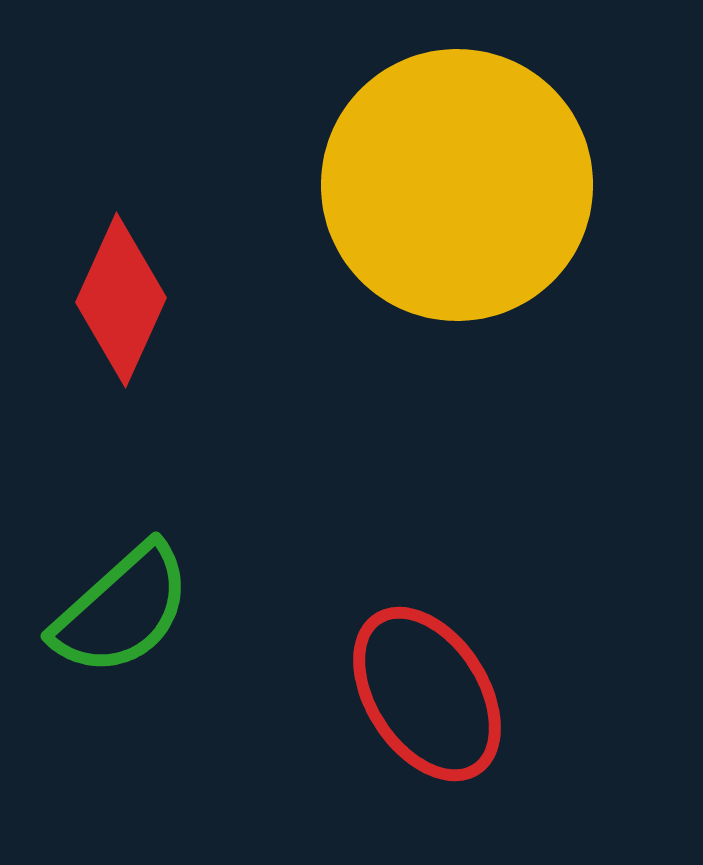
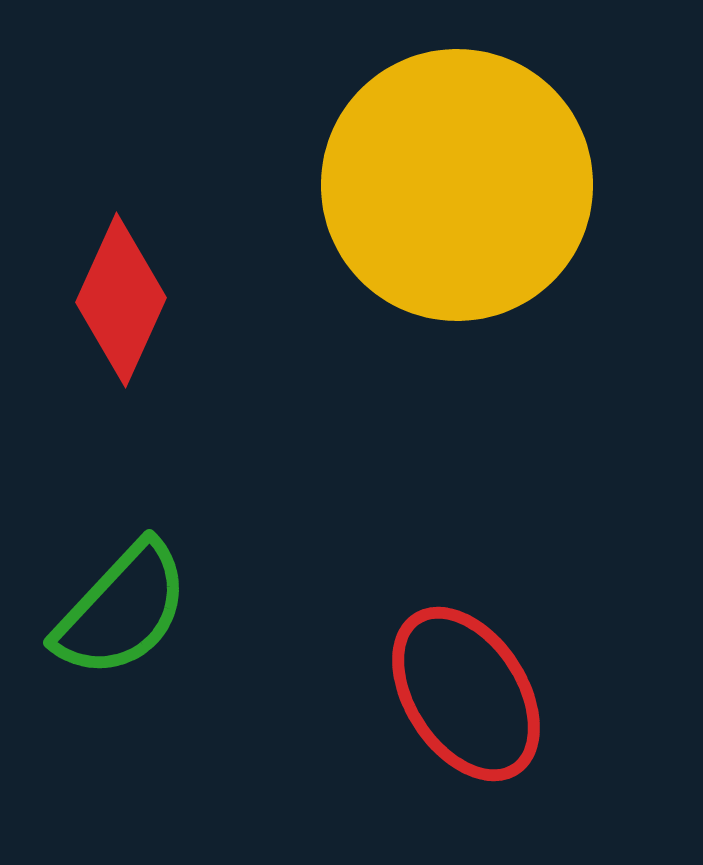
green semicircle: rotated 5 degrees counterclockwise
red ellipse: moved 39 px right
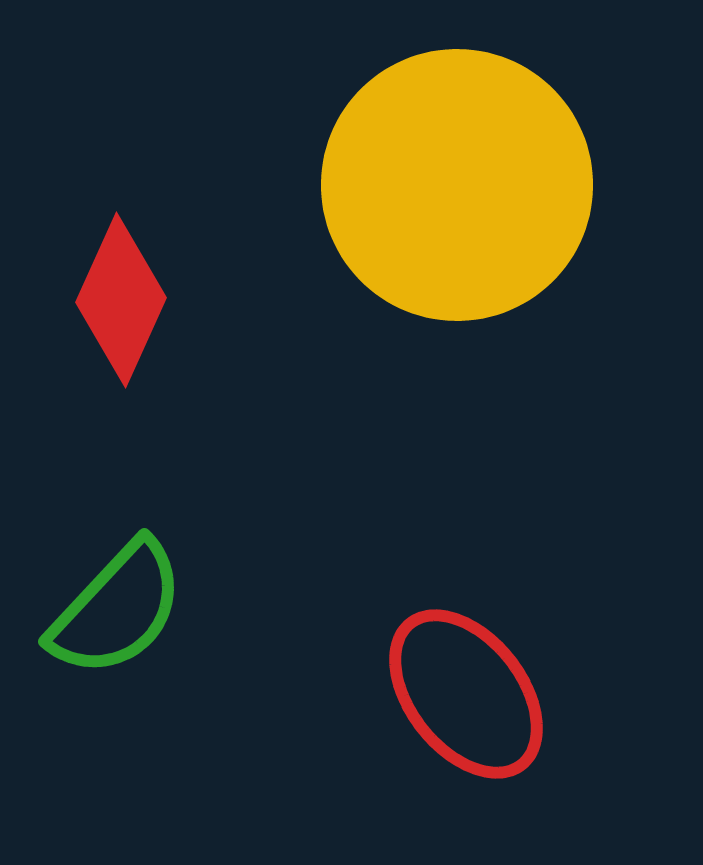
green semicircle: moved 5 px left, 1 px up
red ellipse: rotated 5 degrees counterclockwise
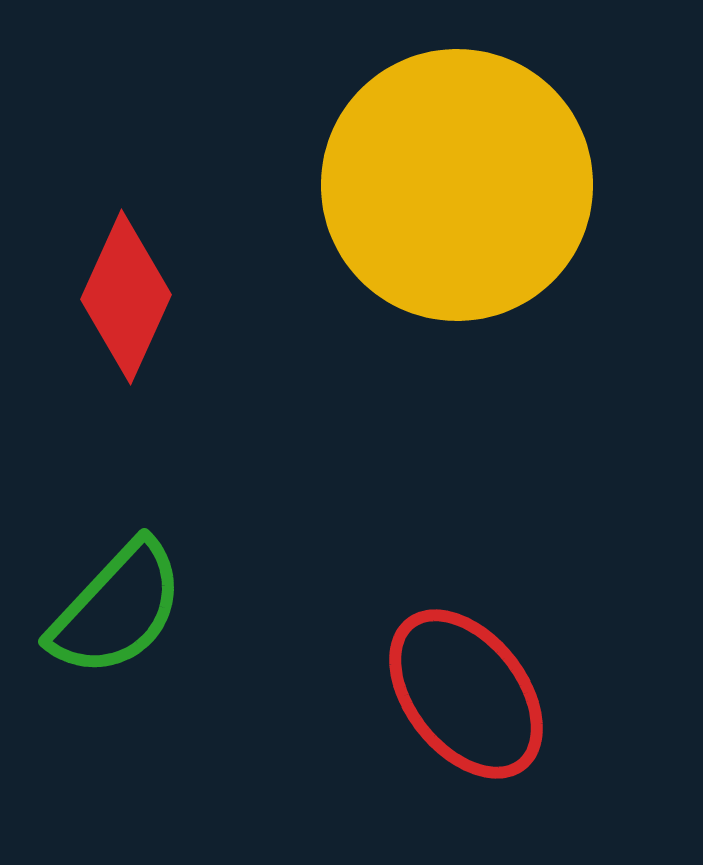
red diamond: moved 5 px right, 3 px up
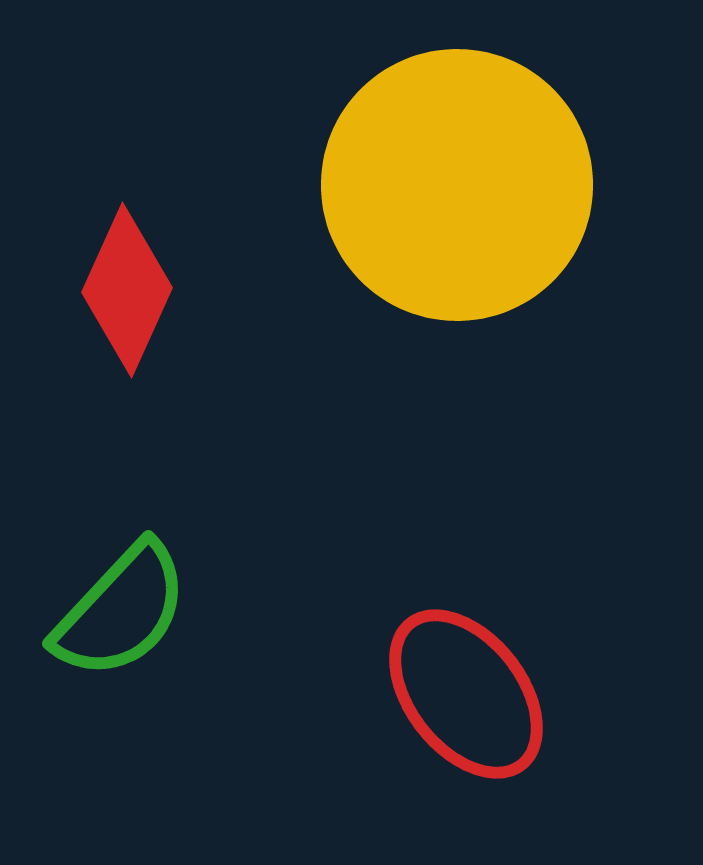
red diamond: moved 1 px right, 7 px up
green semicircle: moved 4 px right, 2 px down
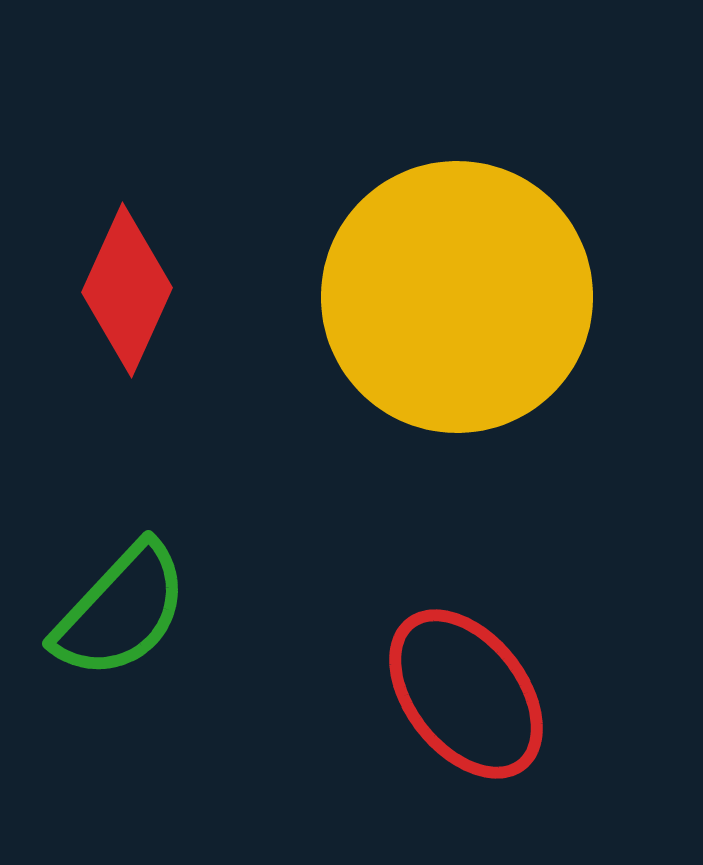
yellow circle: moved 112 px down
